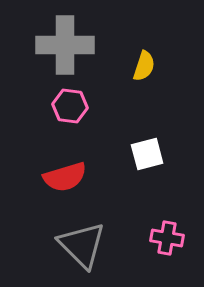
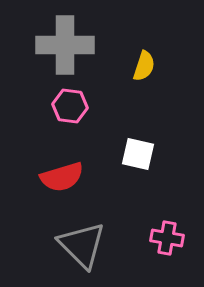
white square: moved 9 px left; rotated 28 degrees clockwise
red semicircle: moved 3 px left
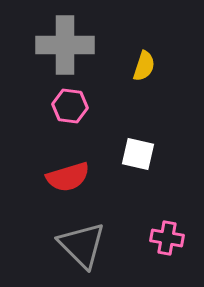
red semicircle: moved 6 px right
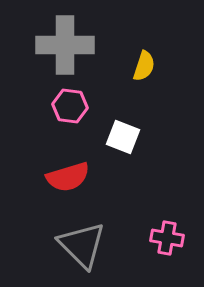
white square: moved 15 px left, 17 px up; rotated 8 degrees clockwise
